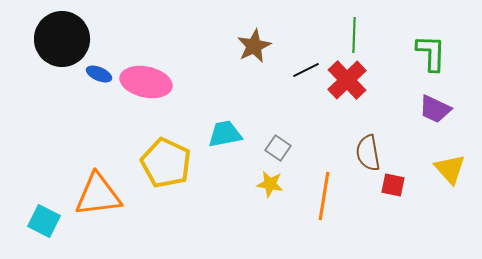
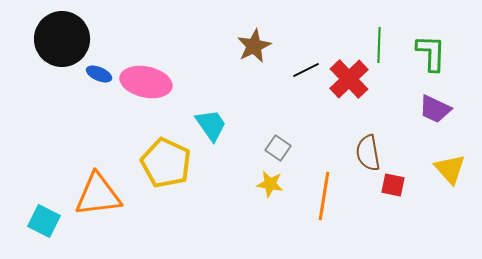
green line: moved 25 px right, 10 px down
red cross: moved 2 px right, 1 px up
cyan trapezoid: moved 14 px left, 9 px up; rotated 66 degrees clockwise
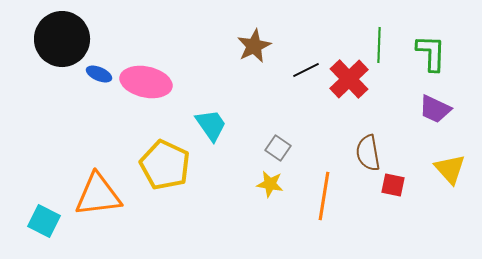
yellow pentagon: moved 1 px left, 2 px down
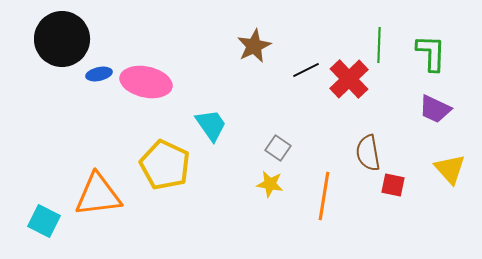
blue ellipse: rotated 35 degrees counterclockwise
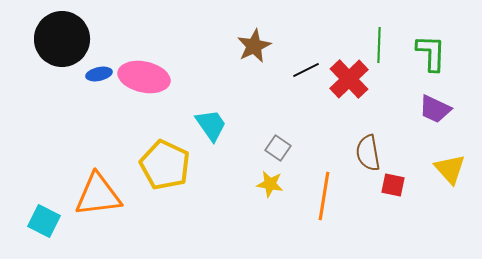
pink ellipse: moved 2 px left, 5 px up
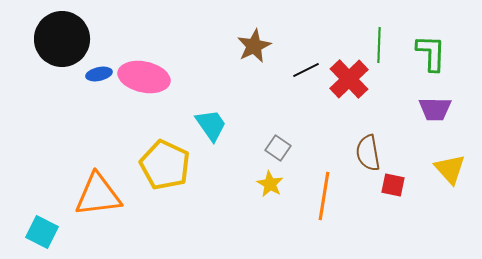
purple trapezoid: rotated 24 degrees counterclockwise
yellow star: rotated 20 degrees clockwise
cyan square: moved 2 px left, 11 px down
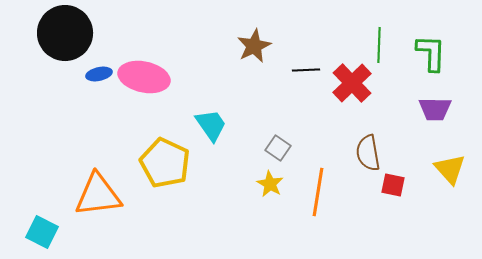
black circle: moved 3 px right, 6 px up
black line: rotated 24 degrees clockwise
red cross: moved 3 px right, 4 px down
yellow pentagon: moved 2 px up
orange line: moved 6 px left, 4 px up
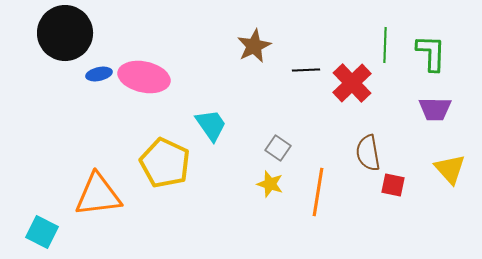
green line: moved 6 px right
yellow star: rotated 12 degrees counterclockwise
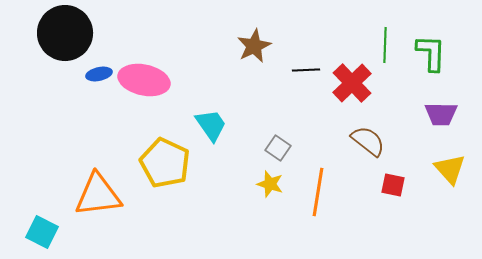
pink ellipse: moved 3 px down
purple trapezoid: moved 6 px right, 5 px down
brown semicircle: moved 12 px up; rotated 138 degrees clockwise
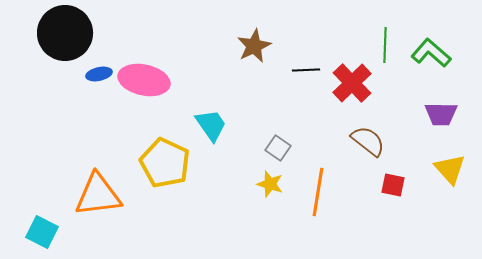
green L-shape: rotated 51 degrees counterclockwise
